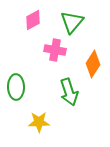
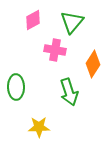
yellow star: moved 5 px down
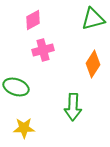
green triangle: moved 21 px right, 3 px up; rotated 35 degrees clockwise
pink cross: moved 12 px left; rotated 25 degrees counterclockwise
green ellipse: rotated 70 degrees counterclockwise
green arrow: moved 4 px right, 15 px down; rotated 20 degrees clockwise
yellow star: moved 15 px left, 1 px down
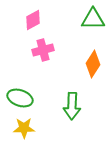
green triangle: rotated 15 degrees clockwise
green ellipse: moved 4 px right, 11 px down
green arrow: moved 1 px left, 1 px up
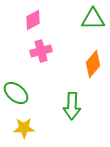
pink cross: moved 2 px left, 1 px down
orange diamond: rotated 8 degrees clockwise
green ellipse: moved 4 px left, 5 px up; rotated 20 degrees clockwise
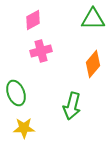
green ellipse: rotated 30 degrees clockwise
green arrow: rotated 12 degrees clockwise
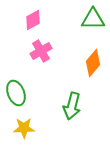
pink cross: rotated 15 degrees counterclockwise
orange diamond: moved 1 px up
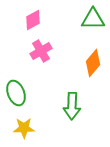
green arrow: rotated 12 degrees counterclockwise
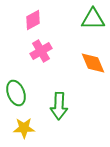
orange diamond: rotated 64 degrees counterclockwise
green arrow: moved 13 px left
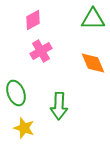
yellow star: rotated 20 degrees clockwise
